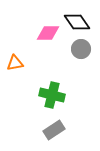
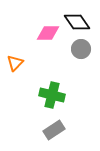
orange triangle: rotated 36 degrees counterclockwise
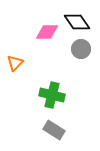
pink diamond: moved 1 px left, 1 px up
gray rectangle: rotated 65 degrees clockwise
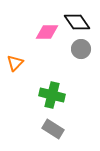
gray rectangle: moved 1 px left, 1 px up
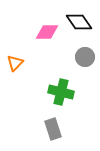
black diamond: moved 2 px right
gray circle: moved 4 px right, 8 px down
green cross: moved 9 px right, 3 px up
gray rectangle: rotated 40 degrees clockwise
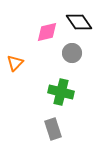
pink diamond: rotated 15 degrees counterclockwise
gray circle: moved 13 px left, 4 px up
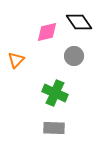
gray circle: moved 2 px right, 3 px down
orange triangle: moved 1 px right, 3 px up
green cross: moved 6 px left, 1 px down; rotated 10 degrees clockwise
gray rectangle: moved 1 px right, 1 px up; rotated 70 degrees counterclockwise
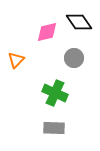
gray circle: moved 2 px down
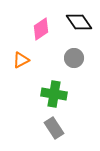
pink diamond: moved 6 px left, 3 px up; rotated 20 degrees counterclockwise
orange triangle: moved 5 px right; rotated 18 degrees clockwise
green cross: moved 1 px left, 1 px down; rotated 15 degrees counterclockwise
gray rectangle: rotated 55 degrees clockwise
